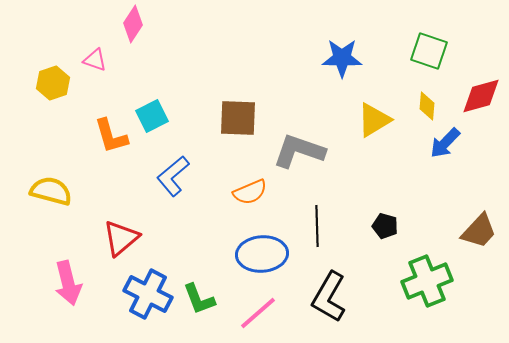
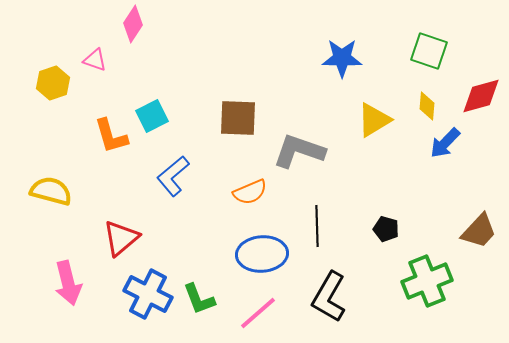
black pentagon: moved 1 px right, 3 px down
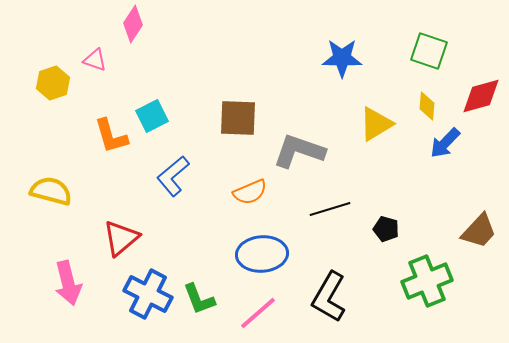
yellow triangle: moved 2 px right, 4 px down
black line: moved 13 px right, 17 px up; rotated 75 degrees clockwise
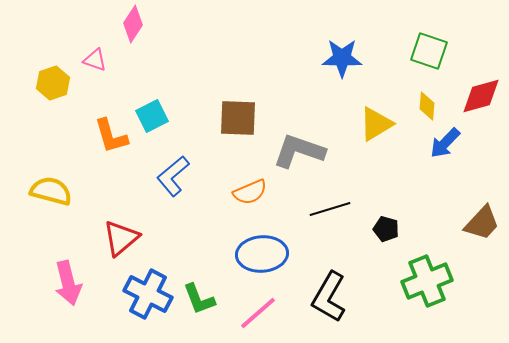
brown trapezoid: moved 3 px right, 8 px up
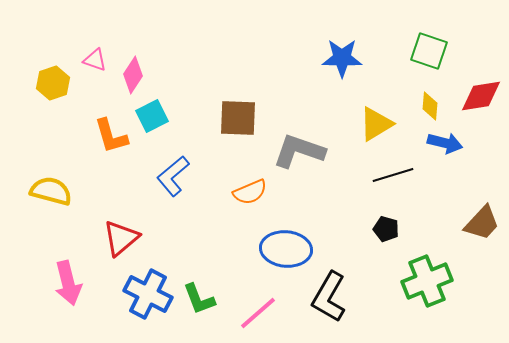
pink diamond: moved 51 px down
red diamond: rotated 6 degrees clockwise
yellow diamond: moved 3 px right
blue arrow: rotated 120 degrees counterclockwise
black line: moved 63 px right, 34 px up
blue ellipse: moved 24 px right, 5 px up; rotated 9 degrees clockwise
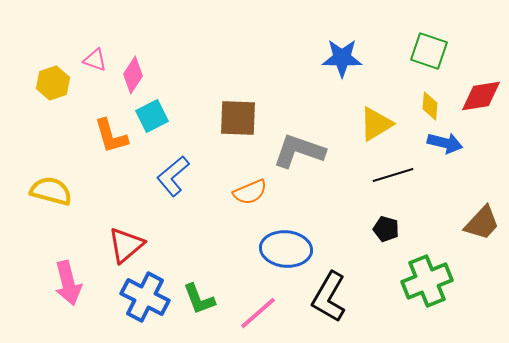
red triangle: moved 5 px right, 7 px down
blue cross: moved 3 px left, 3 px down
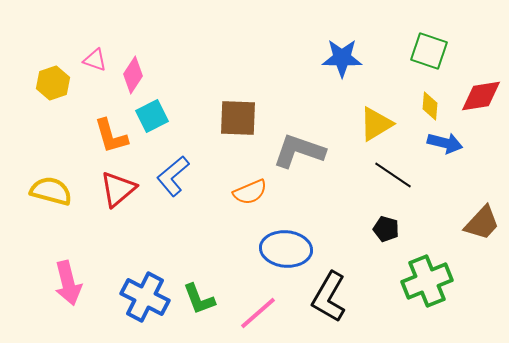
black line: rotated 51 degrees clockwise
red triangle: moved 8 px left, 56 px up
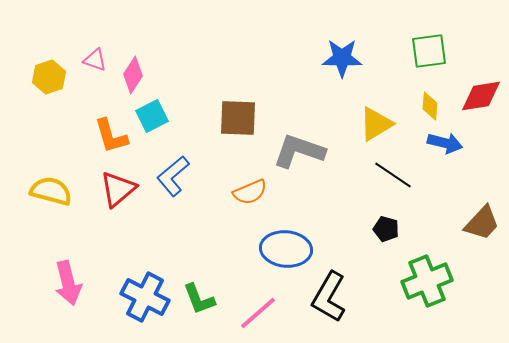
green square: rotated 27 degrees counterclockwise
yellow hexagon: moved 4 px left, 6 px up
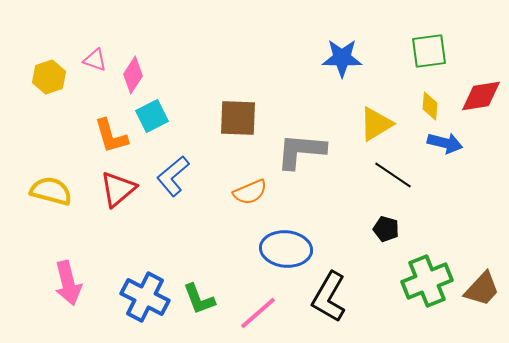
gray L-shape: moved 2 px right; rotated 14 degrees counterclockwise
brown trapezoid: moved 66 px down
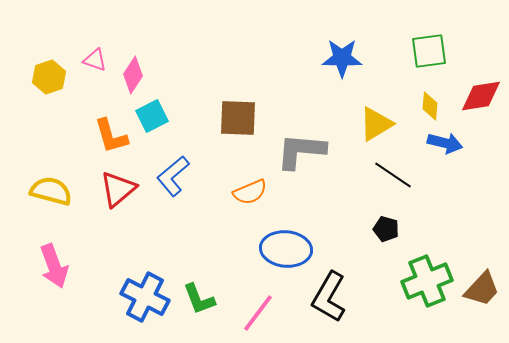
pink arrow: moved 14 px left, 17 px up; rotated 6 degrees counterclockwise
pink line: rotated 12 degrees counterclockwise
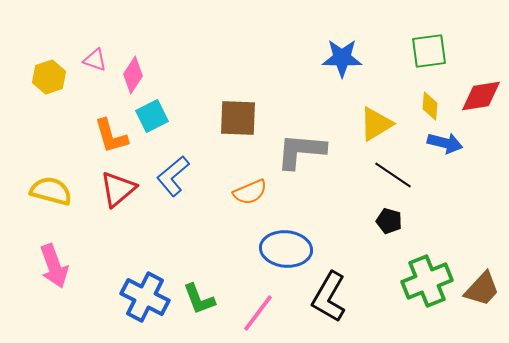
black pentagon: moved 3 px right, 8 px up
